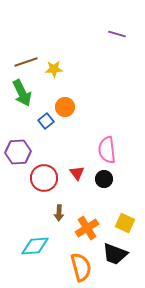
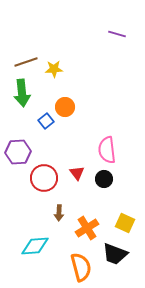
green arrow: rotated 20 degrees clockwise
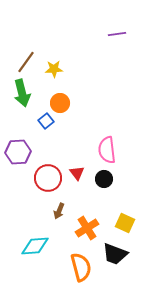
purple line: rotated 24 degrees counterclockwise
brown line: rotated 35 degrees counterclockwise
green arrow: rotated 8 degrees counterclockwise
orange circle: moved 5 px left, 4 px up
red circle: moved 4 px right
brown arrow: moved 2 px up; rotated 21 degrees clockwise
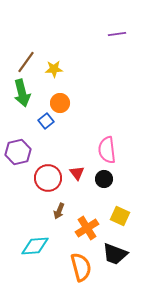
purple hexagon: rotated 10 degrees counterclockwise
yellow square: moved 5 px left, 7 px up
